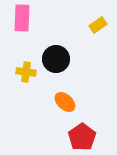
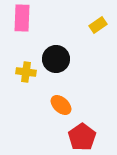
orange ellipse: moved 4 px left, 3 px down
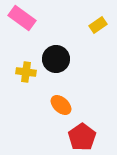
pink rectangle: rotated 56 degrees counterclockwise
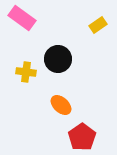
black circle: moved 2 px right
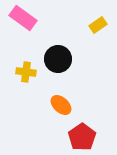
pink rectangle: moved 1 px right
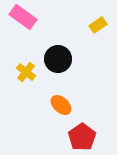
pink rectangle: moved 1 px up
yellow cross: rotated 30 degrees clockwise
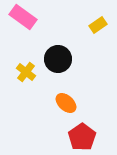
orange ellipse: moved 5 px right, 2 px up
